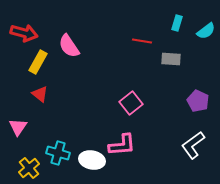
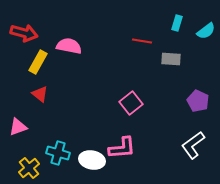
pink semicircle: rotated 135 degrees clockwise
pink triangle: rotated 36 degrees clockwise
pink L-shape: moved 3 px down
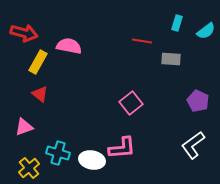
pink triangle: moved 6 px right
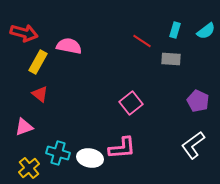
cyan rectangle: moved 2 px left, 7 px down
red line: rotated 24 degrees clockwise
white ellipse: moved 2 px left, 2 px up
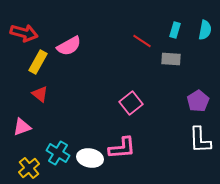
cyan semicircle: moved 1 px left, 1 px up; rotated 42 degrees counterclockwise
pink semicircle: rotated 140 degrees clockwise
purple pentagon: rotated 15 degrees clockwise
pink triangle: moved 2 px left
white L-shape: moved 7 px right, 5 px up; rotated 56 degrees counterclockwise
cyan cross: rotated 15 degrees clockwise
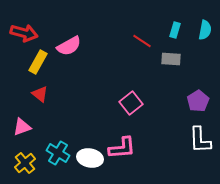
yellow cross: moved 4 px left, 5 px up
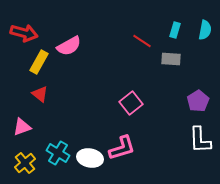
yellow rectangle: moved 1 px right
pink L-shape: rotated 12 degrees counterclockwise
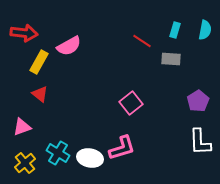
red arrow: rotated 8 degrees counterclockwise
white L-shape: moved 2 px down
